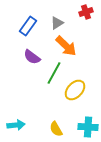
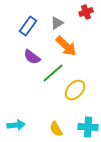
green line: moved 1 px left; rotated 20 degrees clockwise
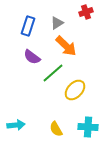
blue rectangle: rotated 18 degrees counterclockwise
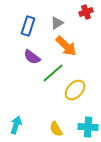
cyan arrow: rotated 66 degrees counterclockwise
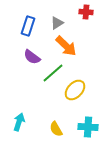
red cross: rotated 24 degrees clockwise
cyan arrow: moved 3 px right, 3 px up
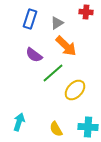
blue rectangle: moved 2 px right, 7 px up
purple semicircle: moved 2 px right, 2 px up
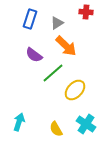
cyan cross: moved 2 px left, 3 px up; rotated 30 degrees clockwise
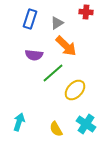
purple semicircle: rotated 30 degrees counterclockwise
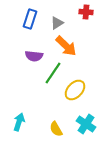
purple semicircle: moved 1 px down
green line: rotated 15 degrees counterclockwise
